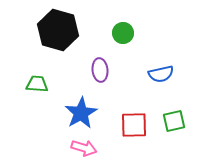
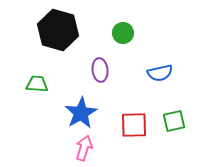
blue semicircle: moved 1 px left, 1 px up
pink arrow: rotated 90 degrees counterclockwise
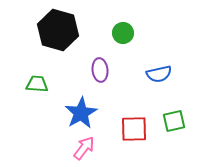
blue semicircle: moved 1 px left, 1 px down
red square: moved 4 px down
pink arrow: rotated 20 degrees clockwise
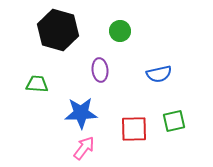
green circle: moved 3 px left, 2 px up
blue star: rotated 28 degrees clockwise
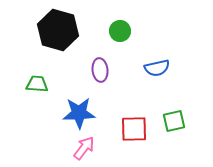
blue semicircle: moved 2 px left, 6 px up
blue star: moved 2 px left
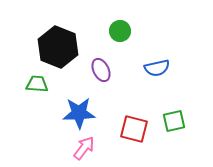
black hexagon: moved 17 px down; rotated 6 degrees clockwise
purple ellipse: moved 1 px right; rotated 20 degrees counterclockwise
red square: rotated 16 degrees clockwise
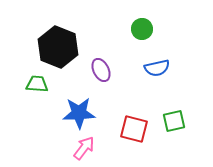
green circle: moved 22 px right, 2 px up
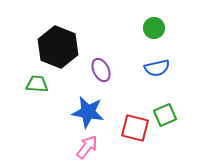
green circle: moved 12 px right, 1 px up
blue star: moved 9 px right, 1 px up; rotated 12 degrees clockwise
green square: moved 9 px left, 6 px up; rotated 10 degrees counterclockwise
red square: moved 1 px right, 1 px up
pink arrow: moved 3 px right, 1 px up
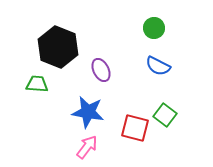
blue semicircle: moved 1 px right, 2 px up; rotated 40 degrees clockwise
green square: rotated 30 degrees counterclockwise
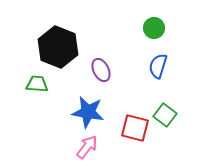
blue semicircle: rotated 80 degrees clockwise
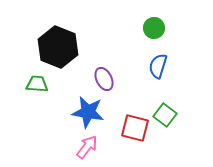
purple ellipse: moved 3 px right, 9 px down
